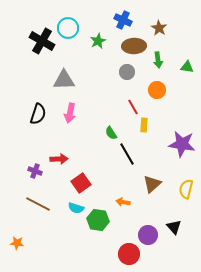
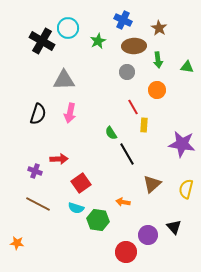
red circle: moved 3 px left, 2 px up
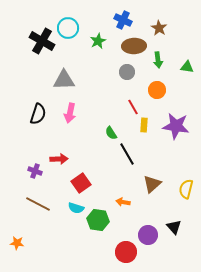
purple star: moved 6 px left, 18 px up
